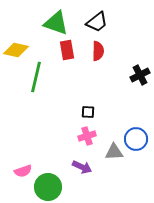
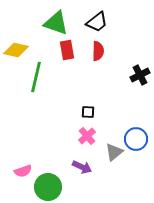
pink cross: rotated 24 degrees counterclockwise
gray triangle: rotated 36 degrees counterclockwise
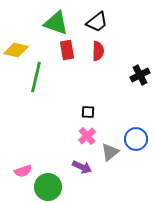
gray triangle: moved 4 px left
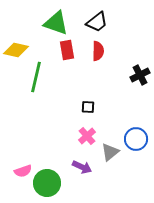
black square: moved 5 px up
green circle: moved 1 px left, 4 px up
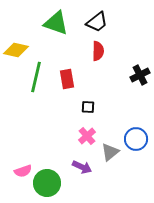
red rectangle: moved 29 px down
